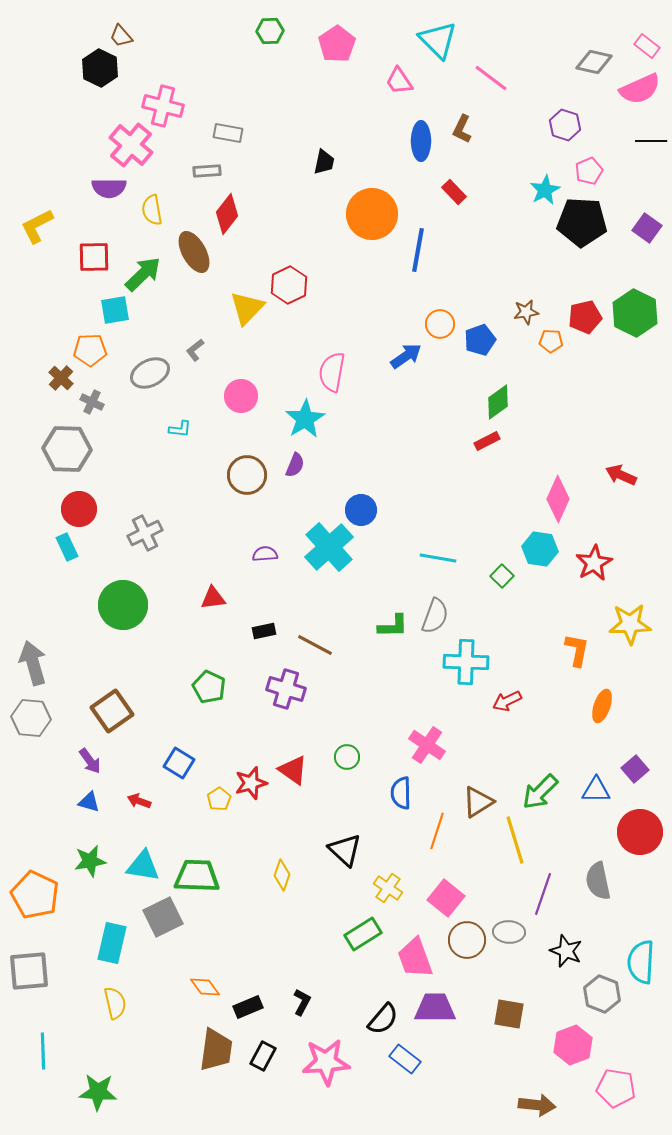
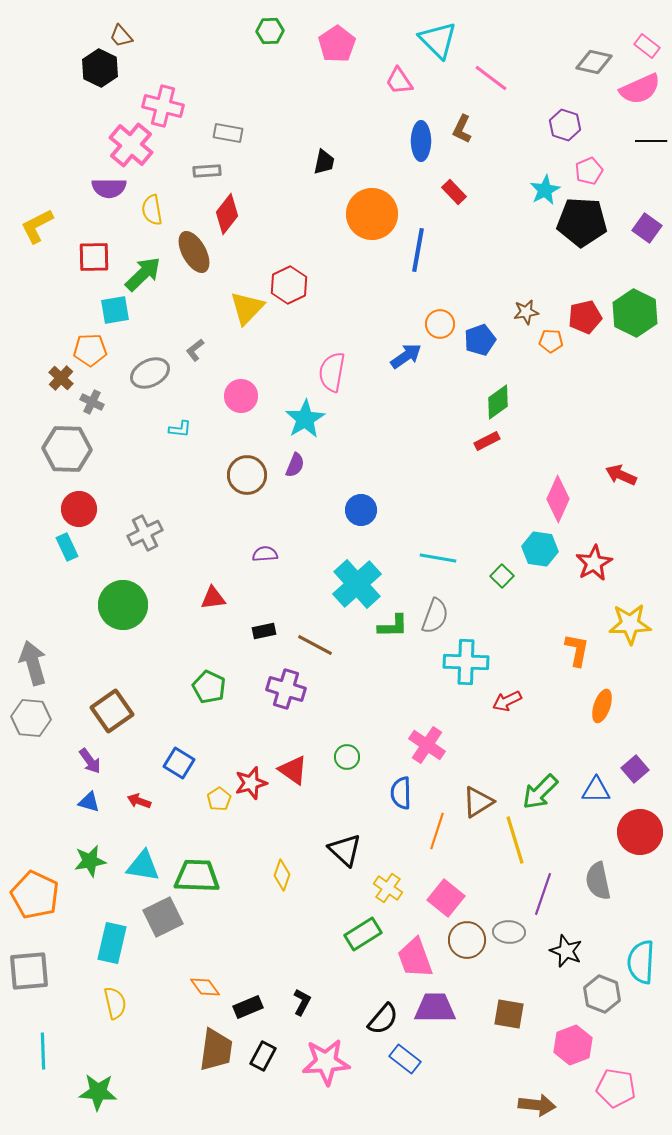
cyan cross at (329, 547): moved 28 px right, 37 px down
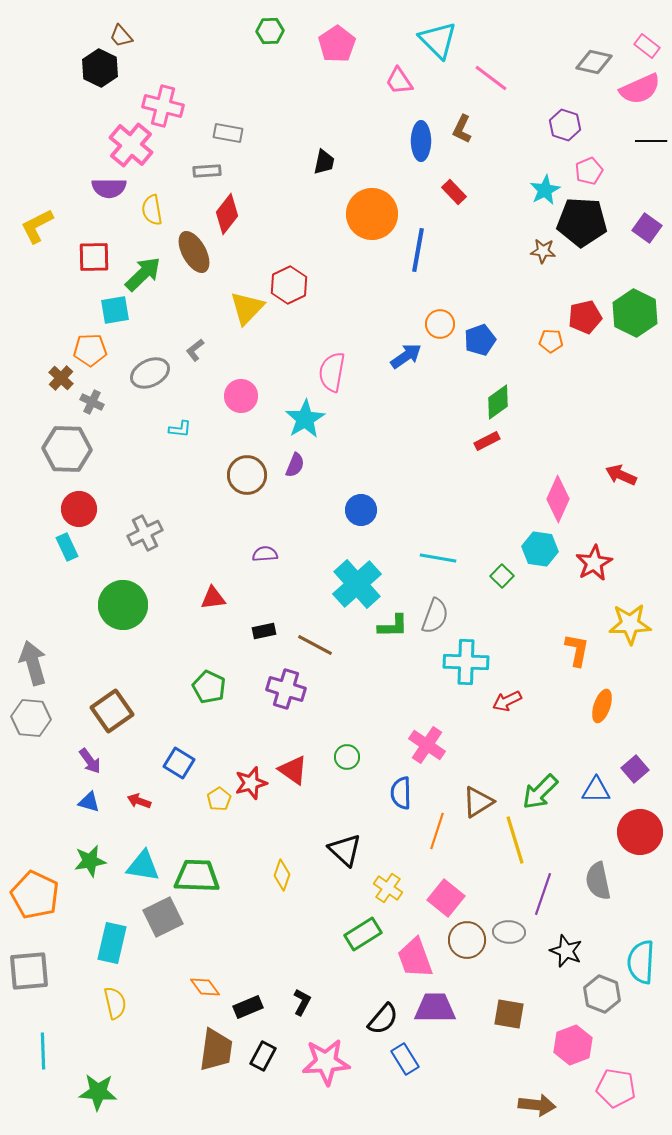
brown star at (526, 312): moved 17 px right, 61 px up; rotated 15 degrees clockwise
blue rectangle at (405, 1059): rotated 20 degrees clockwise
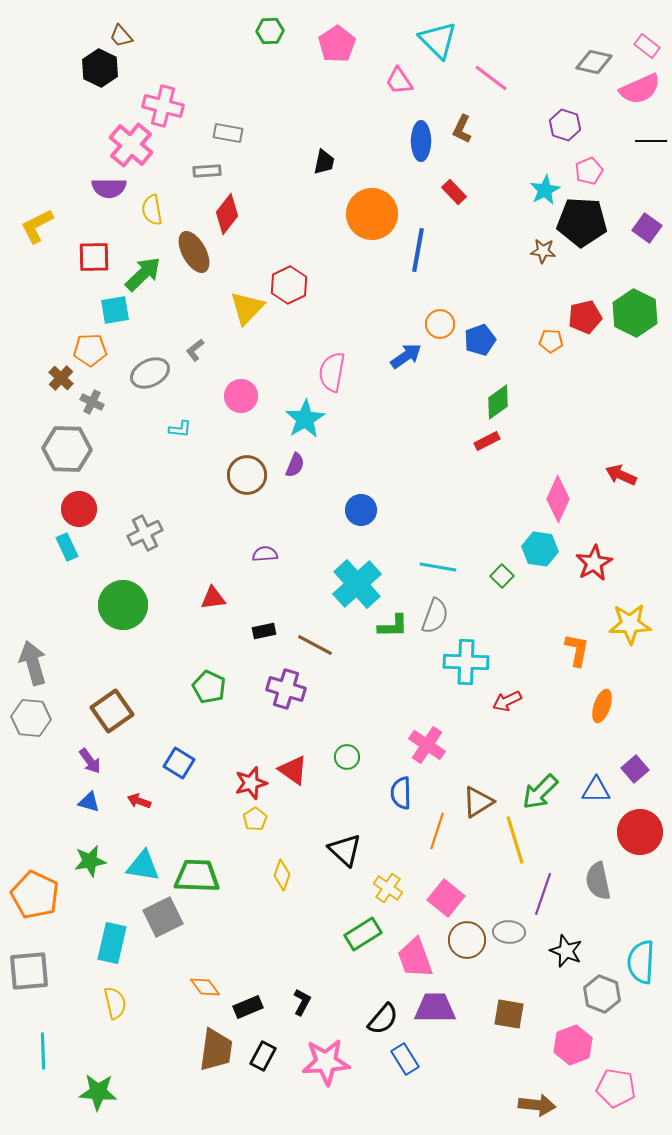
cyan line at (438, 558): moved 9 px down
yellow pentagon at (219, 799): moved 36 px right, 20 px down
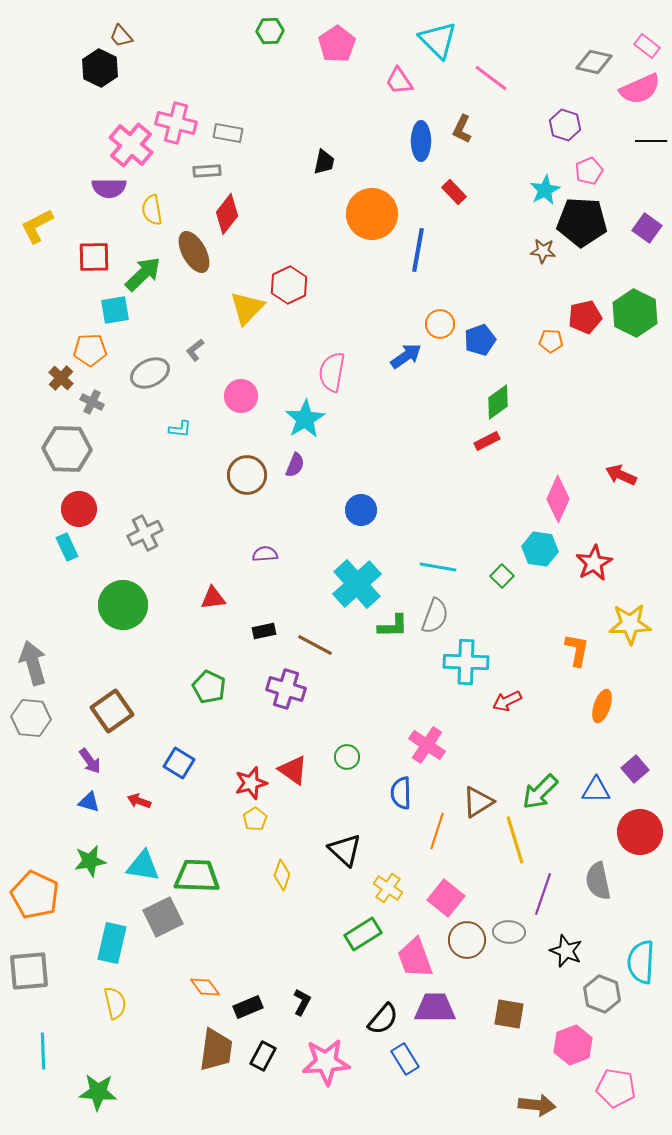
pink cross at (163, 106): moved 13 px right, 17 px down
